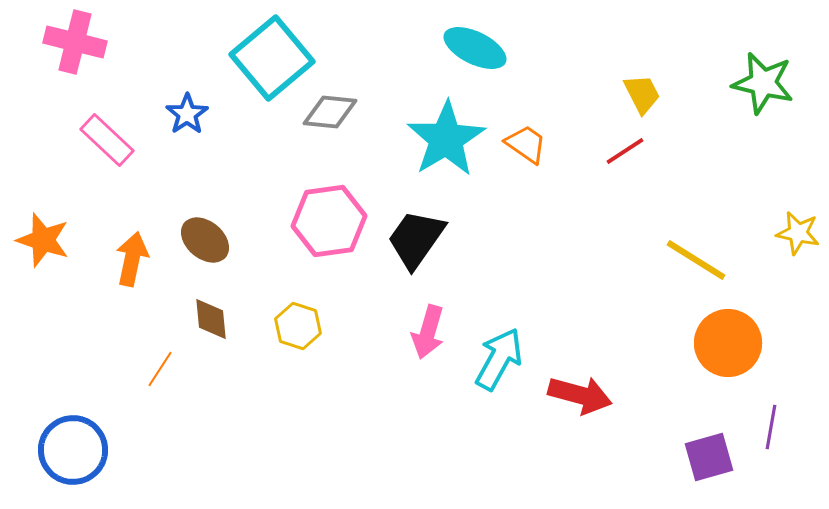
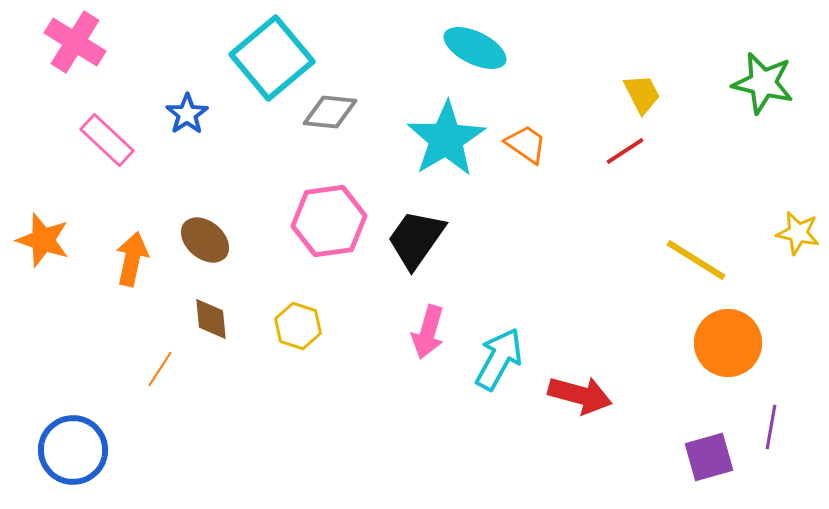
pink cross: rotated 18 degrees clockwise
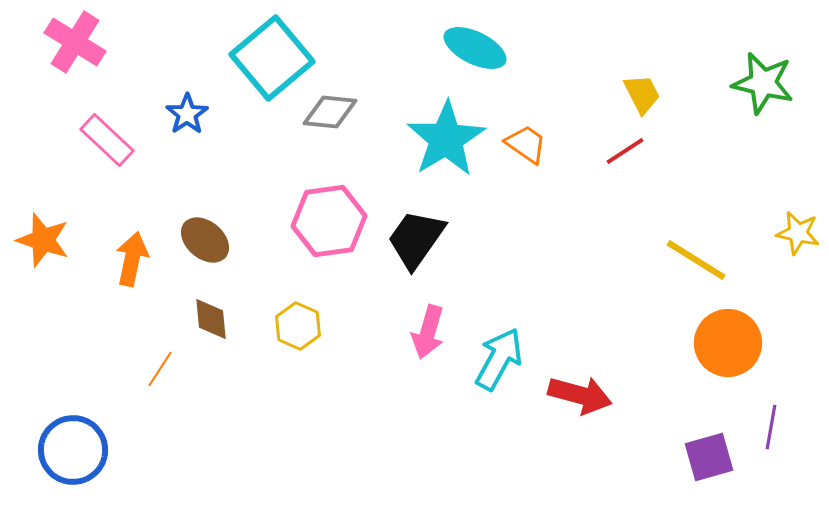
yellow hexagon: rotated 6 degrees clockwise
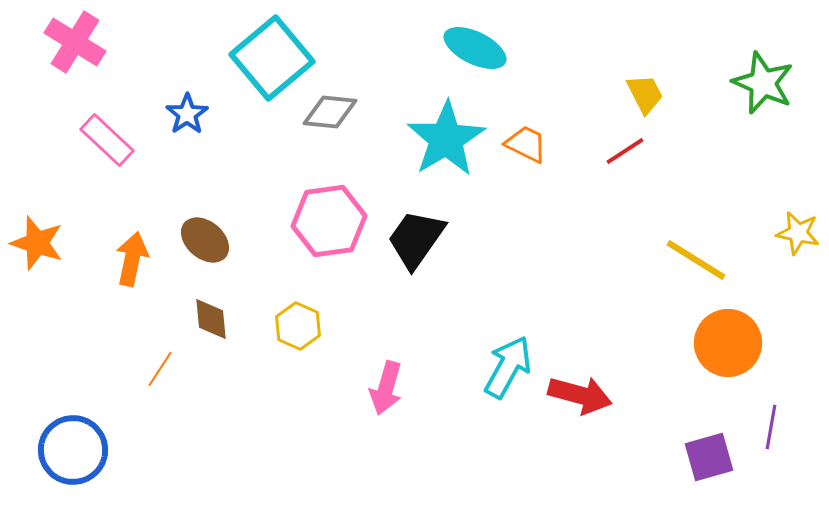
green star: rotated 10 degrees clockwise
yellow trapezoid: moved 3 px right
orange trapezoid: rotated 9 degrees counterclockwise
orange star: moved 6 px left, 3 px down
pink arrow: moved 42 px left, 56 px down
cyan arrow: moved 9 px right, 8 px down
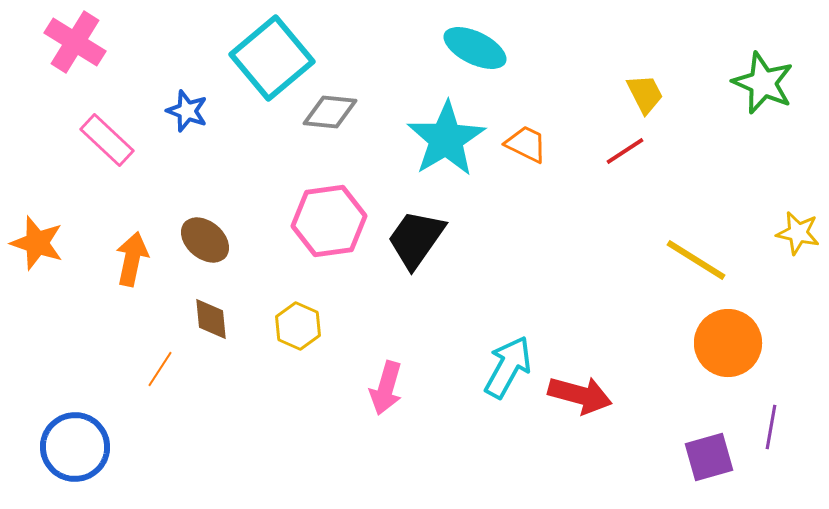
blue star: moved 3 px up; rotated 18 degrees counterclockwise
blue circle: moved 2 px right, 3 px up
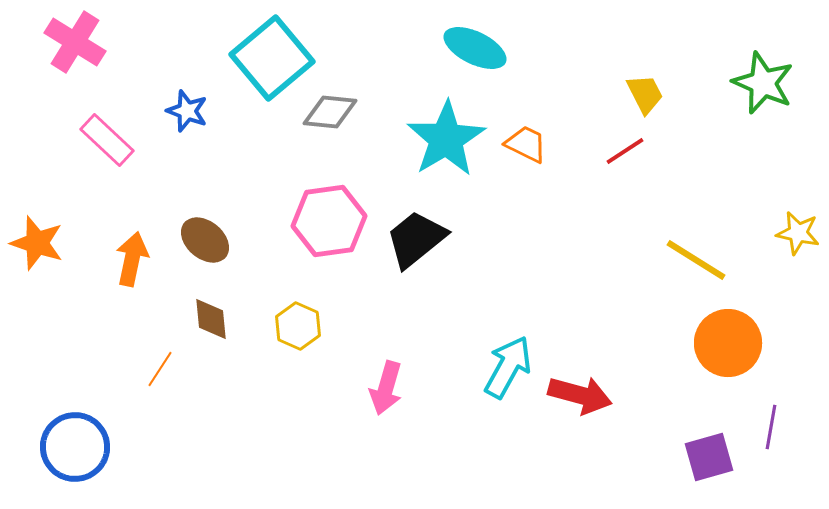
black trapezoid: rotated 16 degrees clockwise
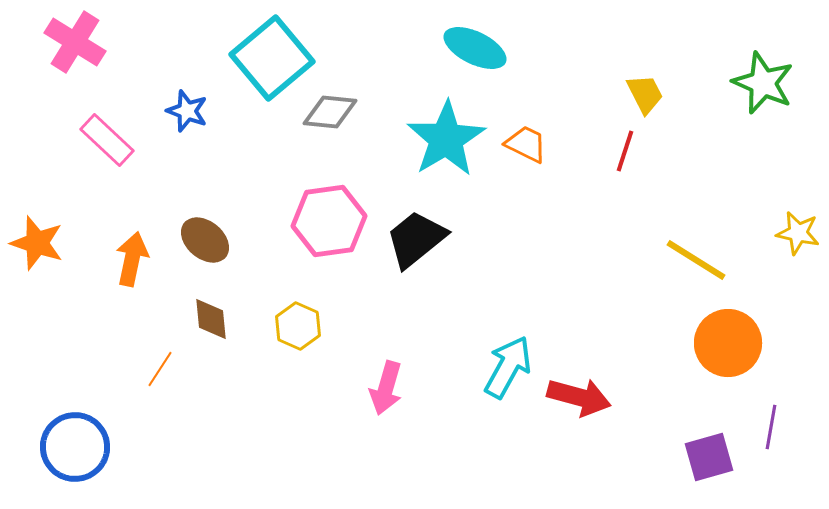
red line: rotated 39 degrees counterclockwise
red arrow: moved 1 px left, 2 px down
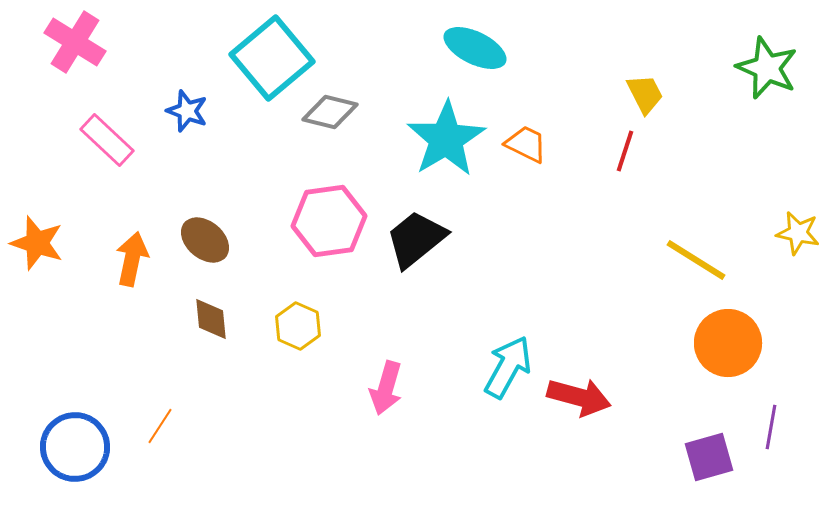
green star: moved 4 px right, 15 px up
gray diamond: rotated 8 degrees clockwise
orange line: moved 57 px down
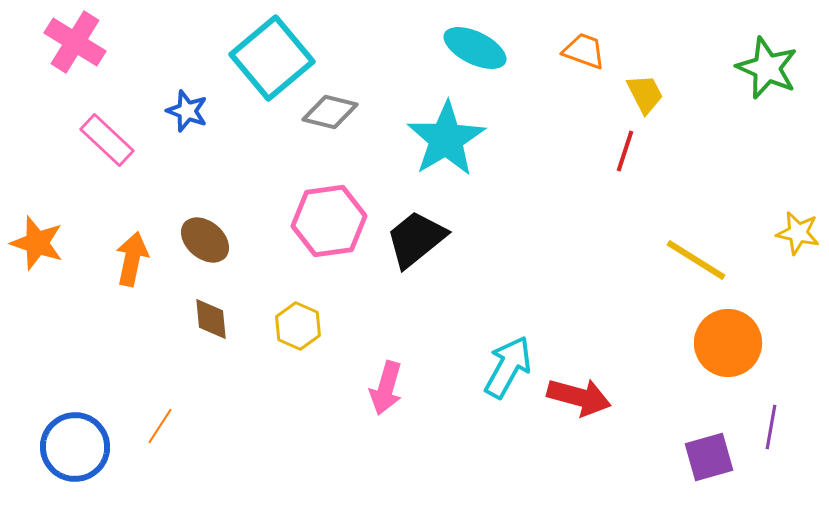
orange trapezoid: moved 58 px right, 93 px up; rotated 6 degrees counterclockwise
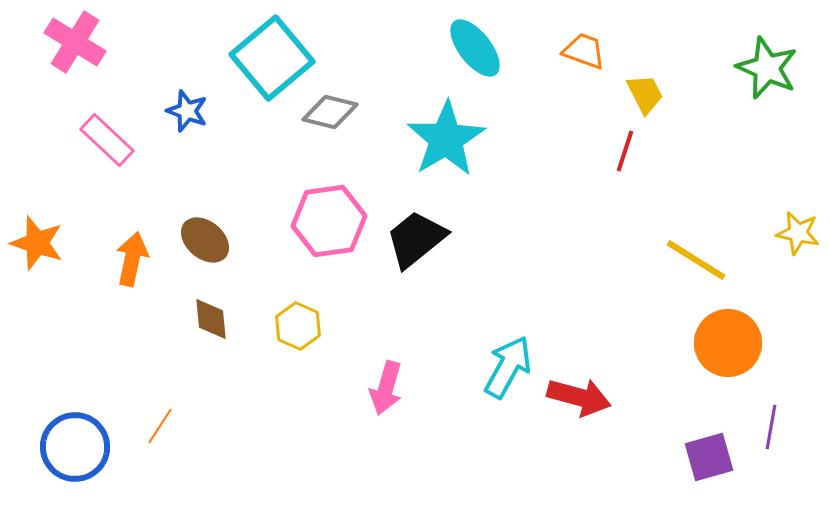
cyan ellipse: rotated 26 degrees clockwise
